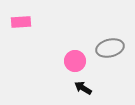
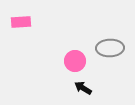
gray ellipse: rotated 12 degrees clockwise
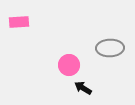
pink rectangle: moved 2 px left
pink circle: moved 6 px left, 4 px down
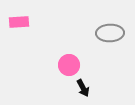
gray ellipse: moved 15 px up
black arrow: rotated 150 degrees counterclockwise
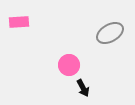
gray ellipse: rotated 28 degrees counterclockwise
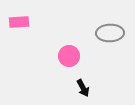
gray ellipse: rotated 28 degrees clockwise
pink circle: moved 9 px up
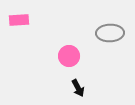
pink rectangle: moved 2 px up
black arrow: moved 5 px left
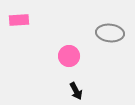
gray ellipse: rotated 8 degrees clockwise
black arrow: moved 2 px left, 3 px down
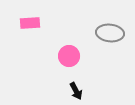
pink rectangle: moved 11 px right, 3 px down
